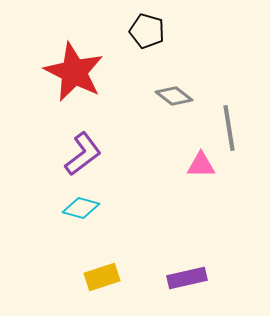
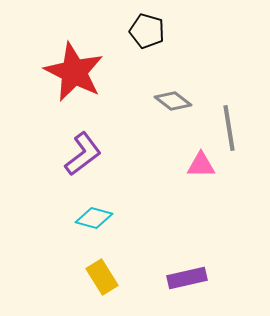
gray diamond: moved 1 px left, 5 px down
cyan diamond: moved 13 px right, 10 px down
yellow rectangle: rotated 76 degrees clockwise
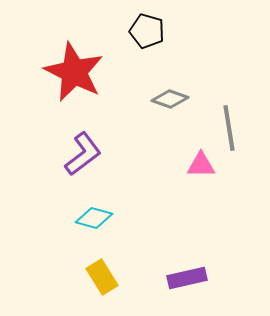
gray diamond: moved 3 px left, 2 px up; rotated 18 degrees counterclockwise
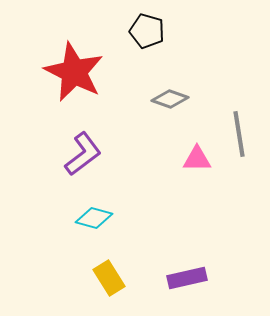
gray line: moved 10 px right, 6 px down
pink triangle: moved 4 px left, 6 px up
yellow rectangle: moved 7 px right, 1 px down
